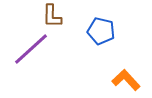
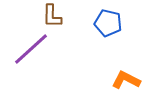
blue pentagon: moved 7 px right, 8 px up
orange L-shape: rotated 20 degrees counterclockwise
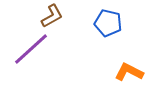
brown L-shape: rotated 120 degrees counterclockwise
orange L-shape: moved 3 px right, 8 px up
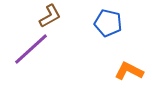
brown L-shape: moved 2 px left
orange L-shape: moved 1 px up
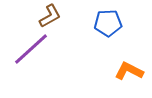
blue pentagon: rotated 16 degrees counterclockwise
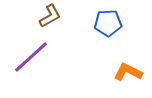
purple line: moved 8 px down
orange L-shape: moved 1 px left, 1 px down
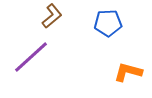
brown L-shape: moved 2 px right; rotated 10 degrees counterclockwise
orange L-shape: rotated 12 degrees counterclockwise
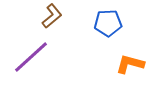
orange L-shape: moved 2 px right, 8 px up
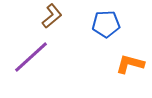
blue pentagon: moved 2 px left, 1 px down
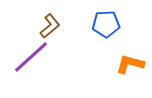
brown L-shape: moved 2 px left, 10 px down
